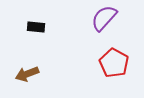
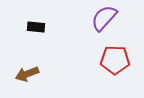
red pentagon: moved 1 px right, 3 px up; rotated 28 degrees counterclockwise
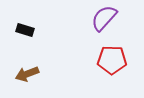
black rectangle: moved 11 px left, 3 px down; rotated 12 degrees clockwise
red pentagon: moved 3 px left
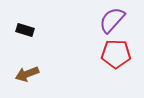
purple semicircle: moved 8 px right, 2 px down
red pentagon: moved 4 px right, 6 px up
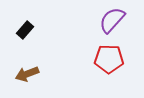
black rectangle: rotated 66 degrees counterclockwise
red pentagon: moved 7 px left, 5 px down
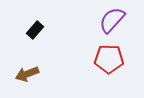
black rectangle: moved 10 px right
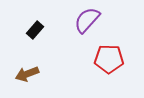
purple semicircle: moved 25 px left
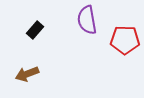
purple semicircle: rotated 52 degrees counterclockwise
red pentagon: moved 16 px right, 19 px up
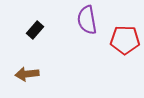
brown arrow: rotated 15 degrees clockwise
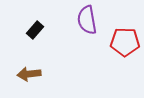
red pentagon: moved 2 px down
brown arrow: moved 2 px right
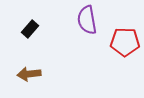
black rectangle: moved 5 px left, 1 px up
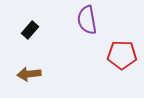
black rectangle: moved 1 px down
red pentagon: moved 3 px left, 13 px down
